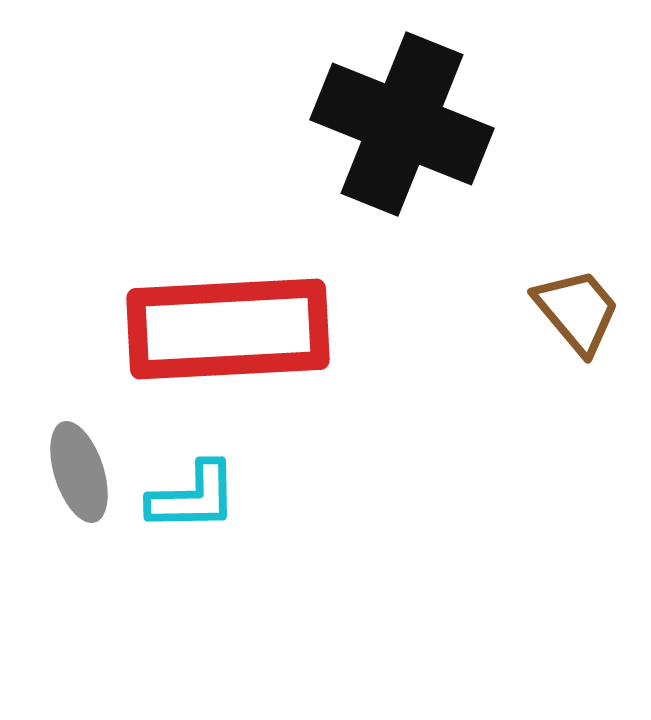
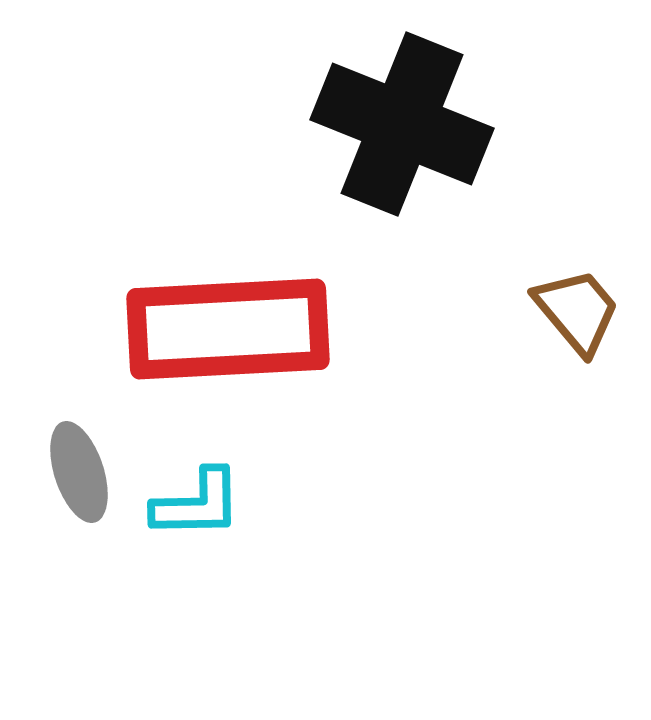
cyan L-shape: moved 4 px right, 7 px down
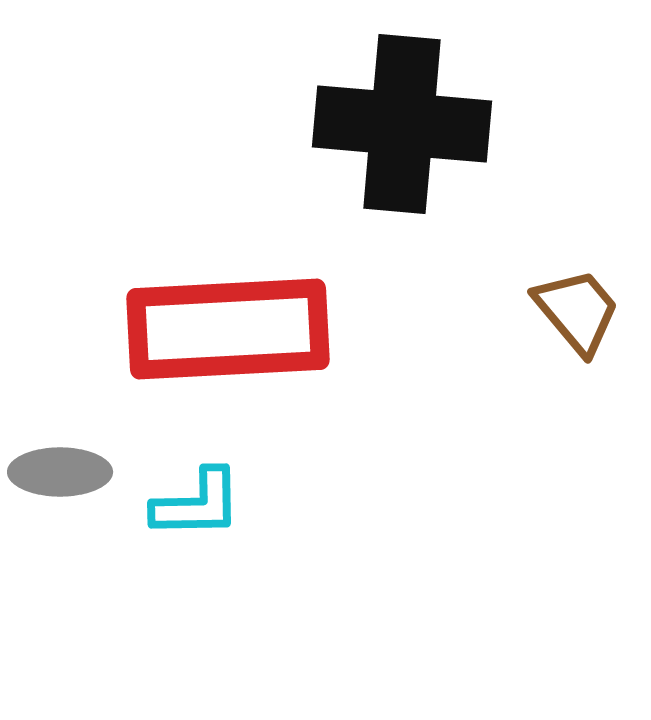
black cross: rotated 17 degrees counterclockwise
gray ellipse: moved 19 px left; rotated 72 degrees counterclockwise
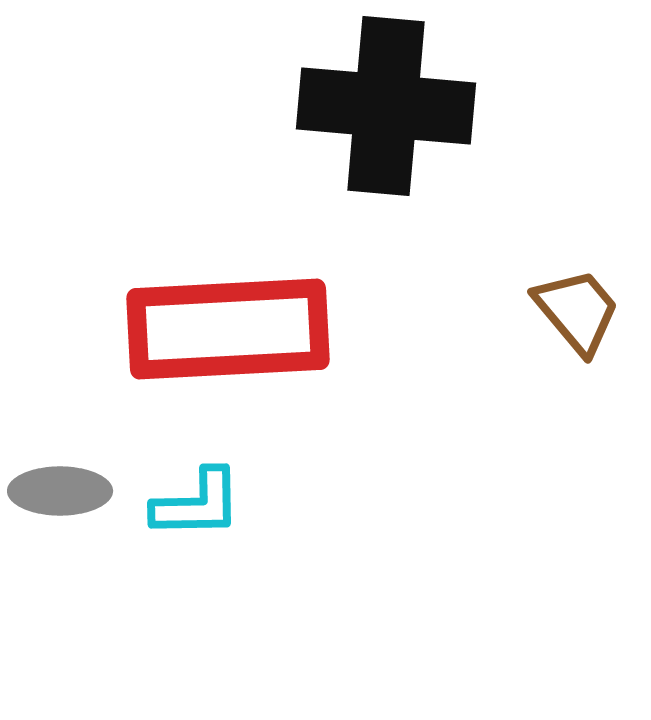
black cross: moved 16 px left, 18 px up
gray ellipse: moved 19 px down
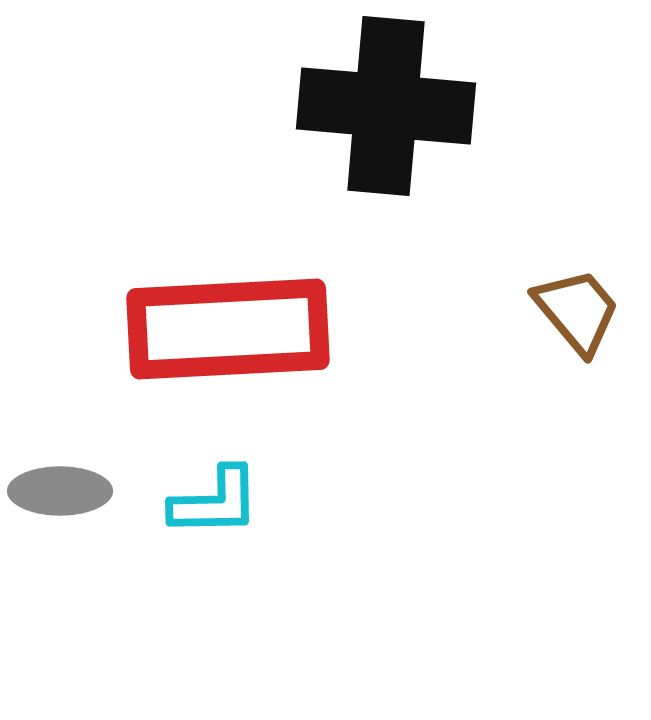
cyan L-shape: moved 18 px right, 2 px up
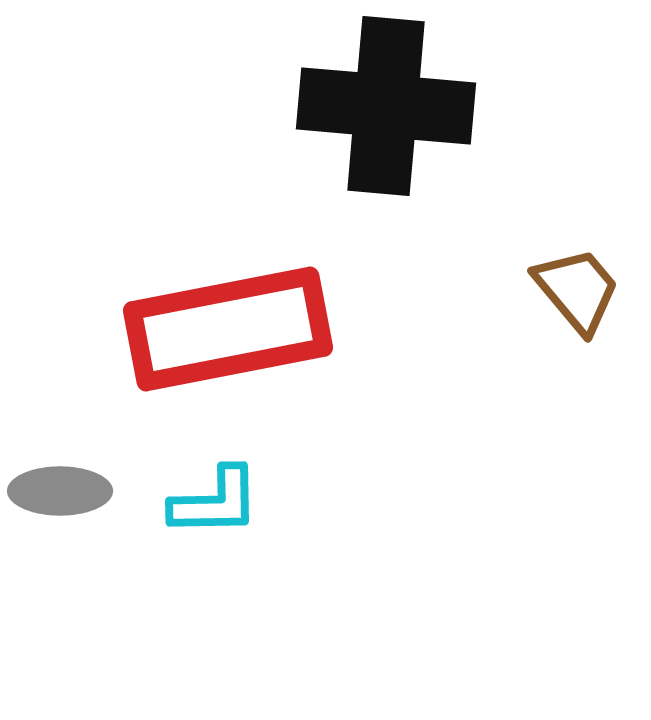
brown trapezoid: moved 21 px up
red rectangle: rotated 8 degrees counterclockwise
